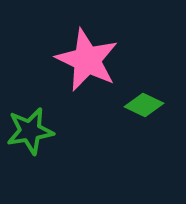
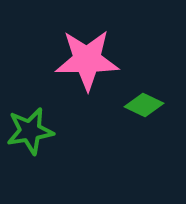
pink star: rotated 26 degrees counterclockwise
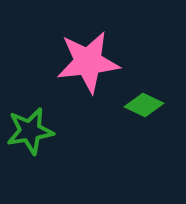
pink star: moved 1 px right, 2 px down; rotated 6 degrees counterclockwise
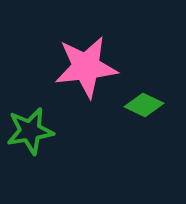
pink star: moved 2 px left, 5 px down
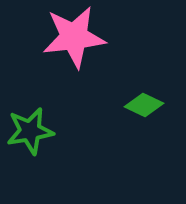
pink star: moved 12 px left, 30 px up
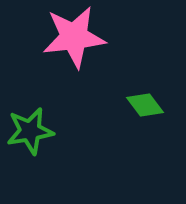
green diamond: moved 1 px right; rotated 27 degrees clockwise
